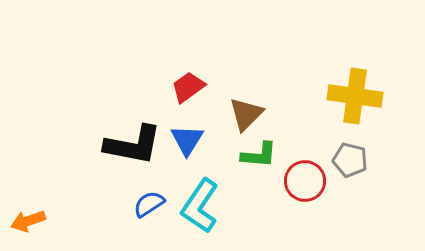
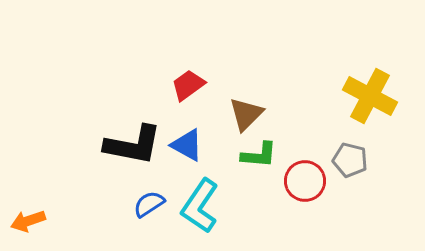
red trapezoid: moved 2 px up
yellow cross: moved 15 px right; rotated 20 degrees clockwise
blue triangle: moved 5 px down; rotated 33 degrees counterclockwise
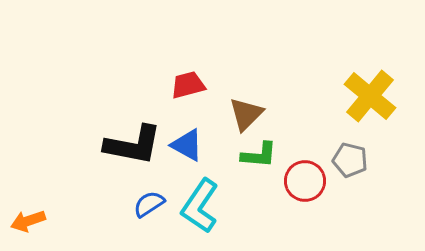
red trapezoid: rotated 21 degrees clockwise
yellow cross: rotated 12 degrees clockwise
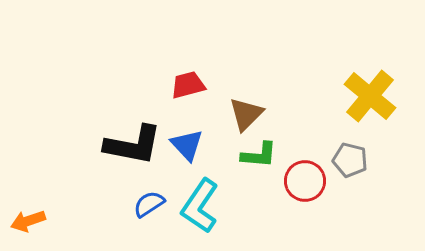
blue triangle: rotated 18 degrees clockwise
